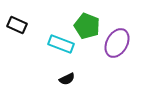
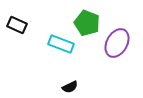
green pentagon: moved 3 px up
black semicircle: moved 3 px right, 8 px down
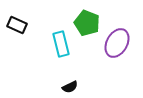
cyan rectangle: rotated 55 degrees clockwise
